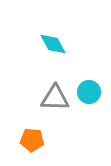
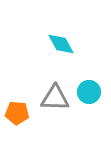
cyan diamond: moved 8 px right
orange pentagon: moved 15 px left, 27 px up
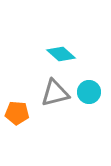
cyan diamond: moved 10 px down; rotated 20 degrees counterclockwise
gray triangle: moved 5 px up; rotated 16 degrees counterclockwise
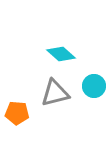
cyan circle: moved 5 px right, 6 px up
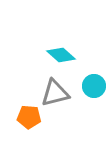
cyan diamond: moved 1 px down
orange pentagon: moved 12 px right, 4 px down
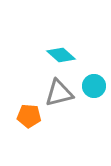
gray triangle: moved 4 px right
orange pentagon: moved 1 px up
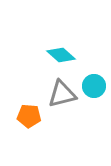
gray triangle: moved 3 px right, 1 px down
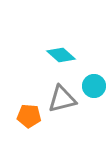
gray triangle: moved 5 px down
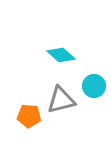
gray triangle: moved 1 px left, 1 px down
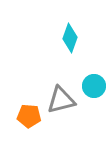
cyan diamond: moved 9 px right, 17 px up; rotated 68 degrees clockwise
